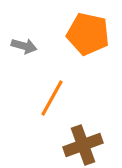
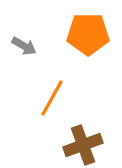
orange pentagon: rotated 12 degrees counterclockwise
gray arrow: rotated 15 degrees clockwise
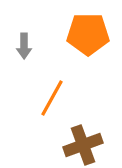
gray arrow: rotated 60 degrees clockwise
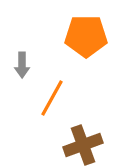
orange pentagon: moved 2 px left, 2 px down
gray arrow: moved 2 px left, 19 px down
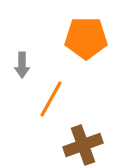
orange pentagon: moved 2 px down
orange line: moved 1 px left, 1 px down
